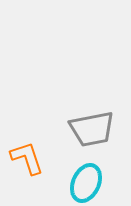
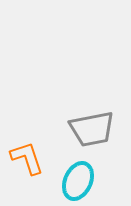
cyan ellipse: moved 8 px left, 2 px up
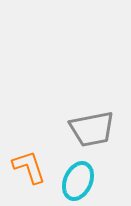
orange L-shape: moved 2 px right, 9 px down
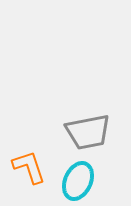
gray trapezoid: moved 4 px left, 3 px down
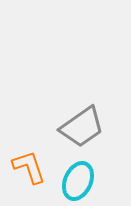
gray trapezoid: moved 6 px left, 5 px up; rotated 24 degrees counterclockwise
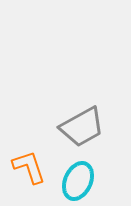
gray trapezoid: rotated 6 degrees clockwise
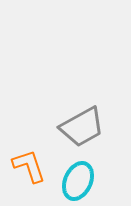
orange L-shape: moved 1 px up
